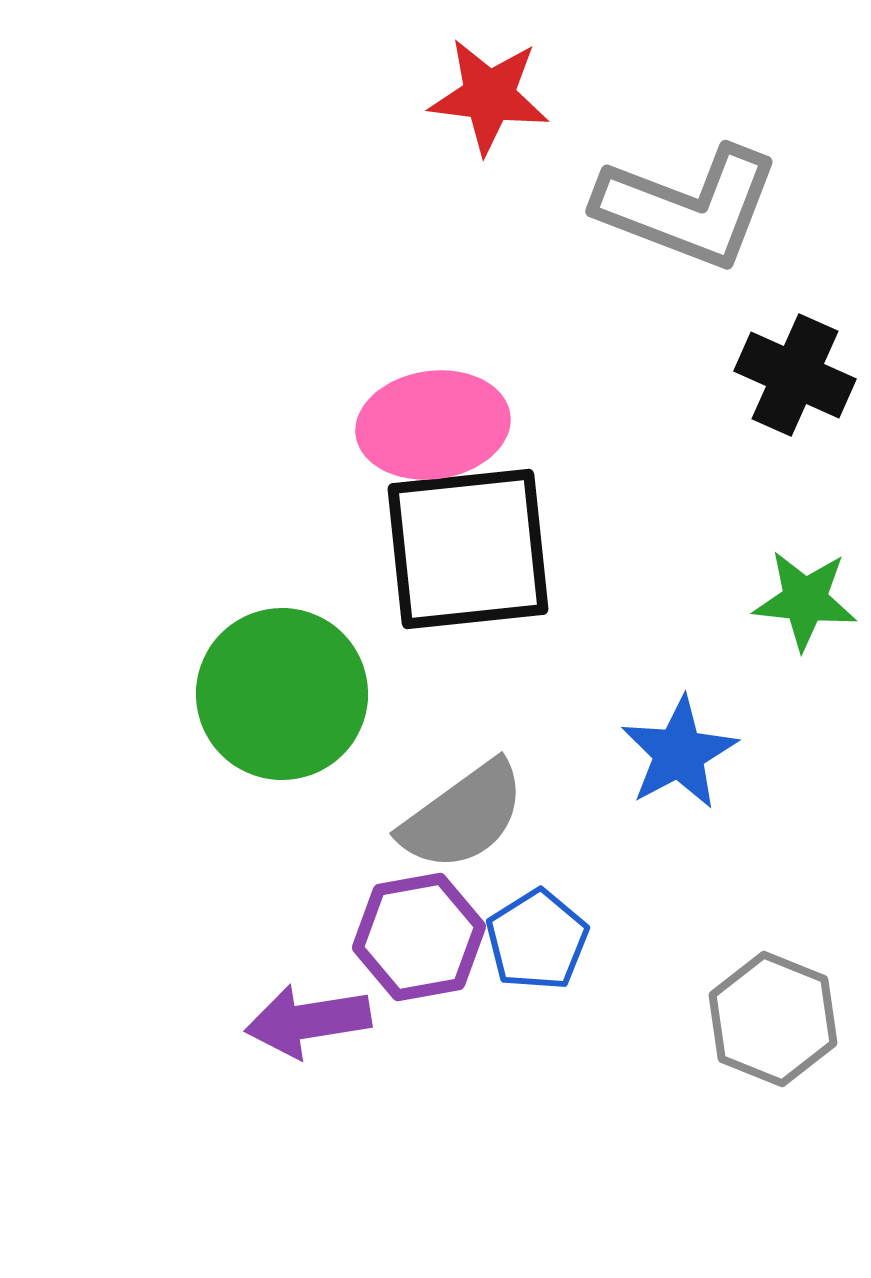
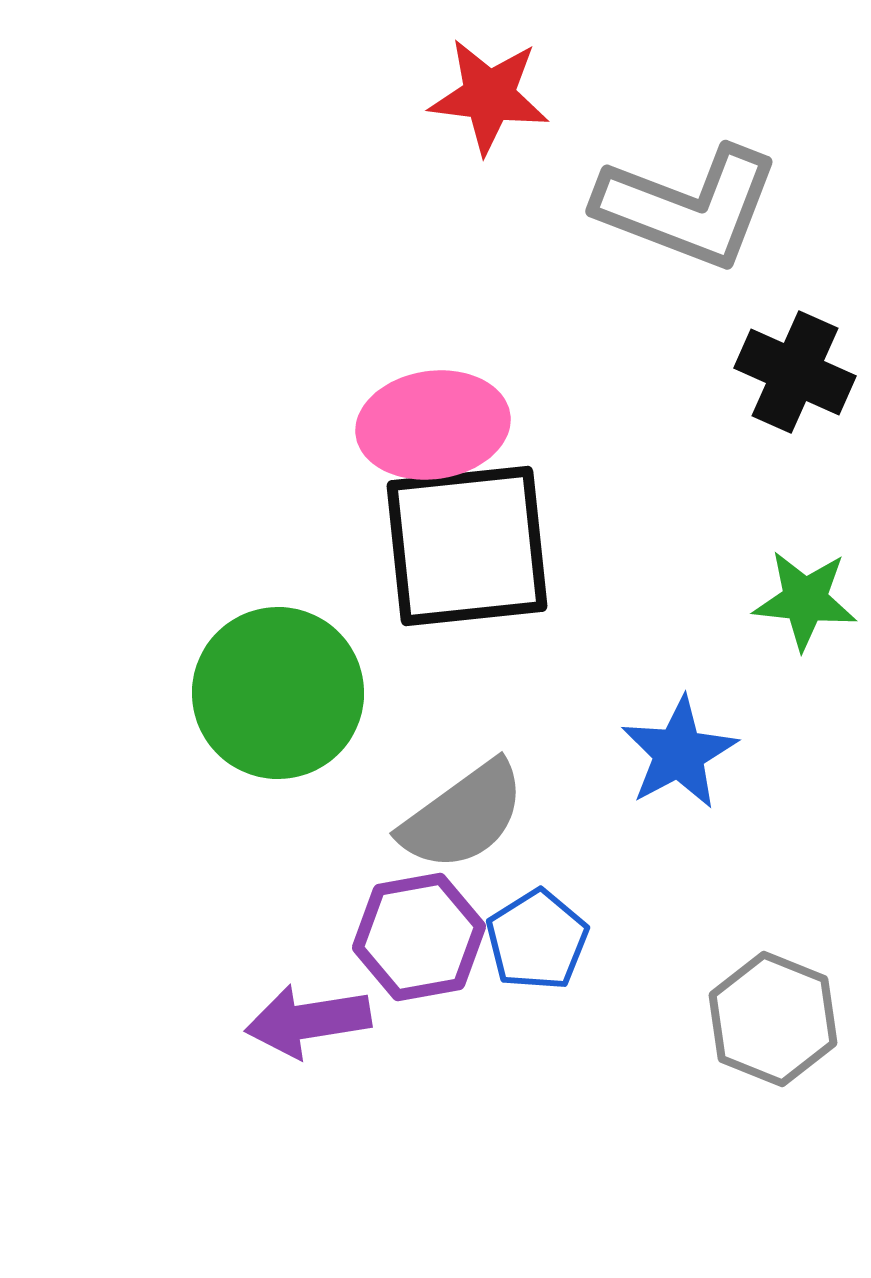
black cross: moved 3 px up
black square: moved 1 px left, 3 px up
green circle: moved 4 px left, 1 px up
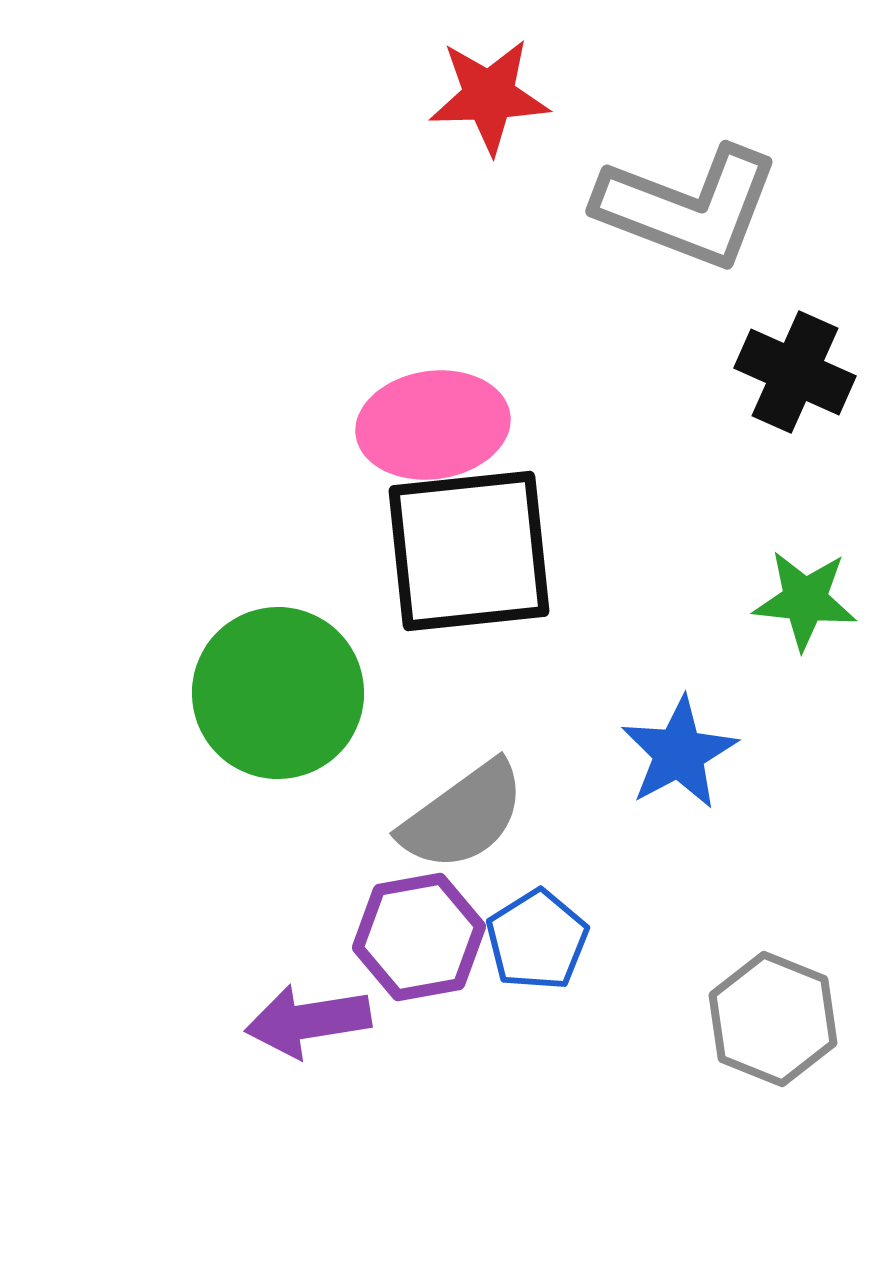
red star: rotated 9 degrees counterclockwise
black square: moved 2 px right, 5 px down
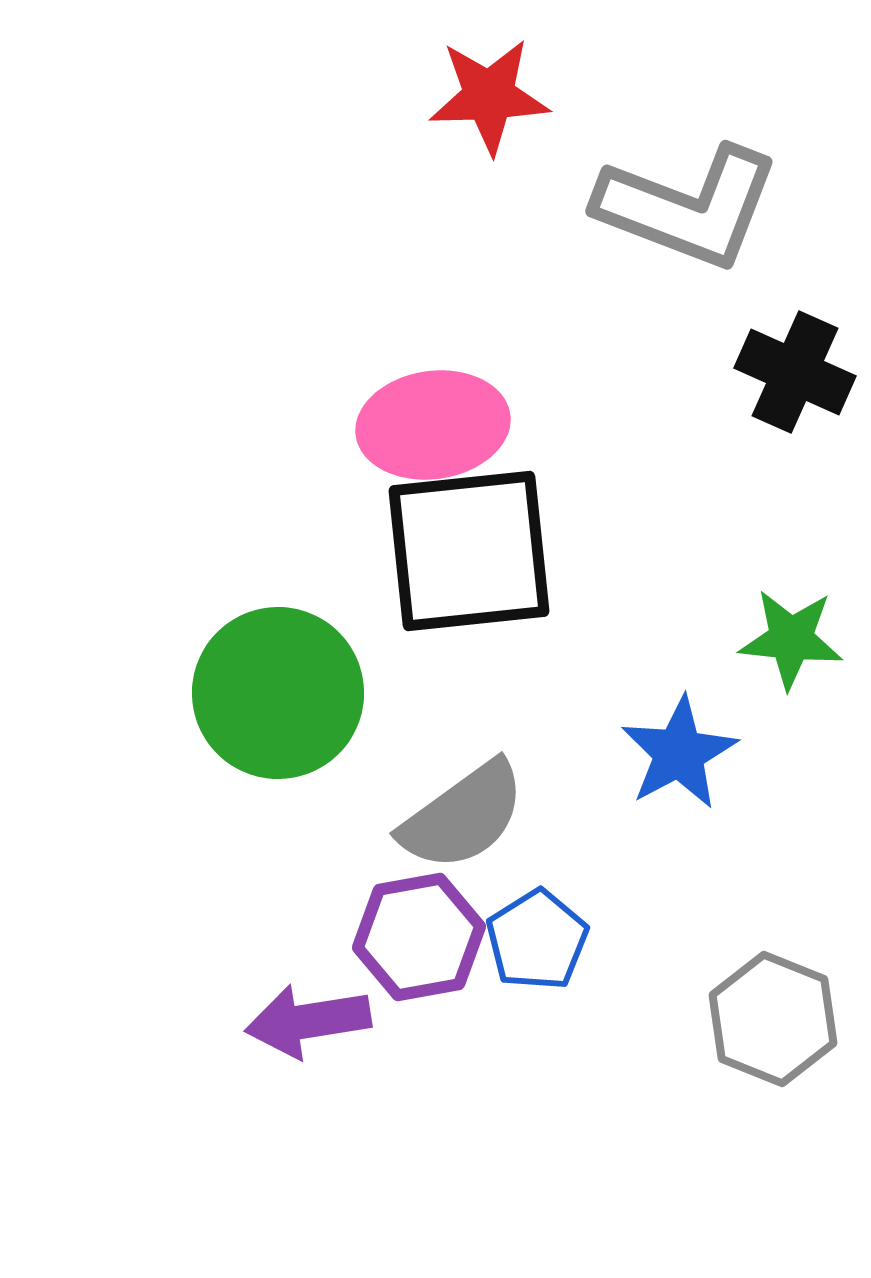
green star: moved 14 px left, 39 px down
